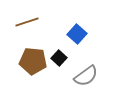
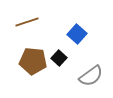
gray semicircle: moved 5 px right
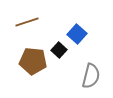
black square: moved 8 px up
gray semicircle: rotated 40 degrees counterclockwise
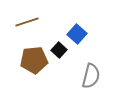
brown pentagon: moved 1 px right, 1 px up; rotated 12 degrees counterclockwise
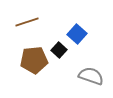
gray semicircle: rotated 85 degrees counterclockwise
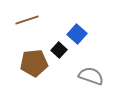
brown line: moved 2 px up
brown pentagon: moved 3 px down
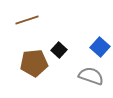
blue square: moved 23 px right, 13 px down
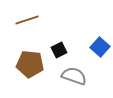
black square: rotated 21 degrees clockwise
brown pentagon: moved 4 px left, 1 px down; rotated 12 degrees clockwise
gray semicircle: moved 17 px left
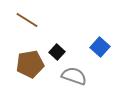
brown line: rotated 50 degrees clockwise
black square: moved 2 px left, 2 px down; rotated 21 degrees counterclockwise
brown pentagon: rotated 16 degrees counterclockwise
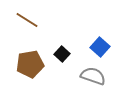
black square: moved 5 px right, 2 px down
gray semicircle: moved 19 px right
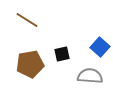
black square: rotated 35 degrees clockwise
gray semicircle: moved 3 px left; rotated 15 degrees counterclockwise
